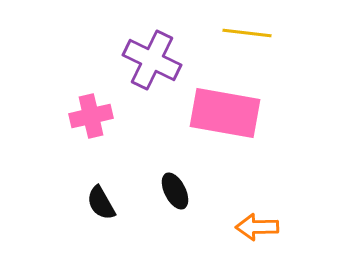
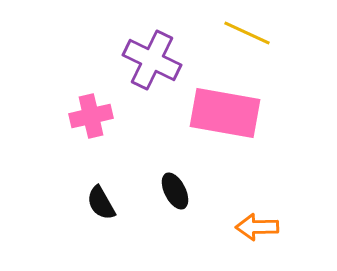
yellow line: rotated 18 degrees clockwise
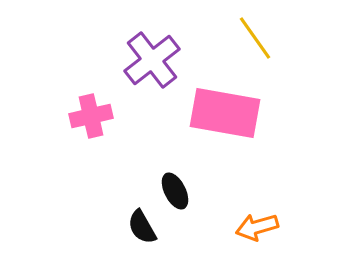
yellow line: moved 8 px right, 5 px down; rotated 30 degrees clockwise
purple cross: rotated 26 degrees clockwise
black semicircle: moved 41 px right, 24 px down
orange arrow: rotated 15 degrees counterclockwise
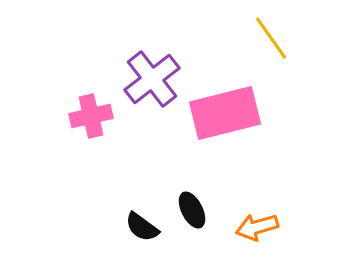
yellow line: moved 16 px right
purple cross: moved 19 px down
pink rectangle: rotated 24 degrees counterclockwise
black ellipse: moved 17 px right, 19 px down
black semicircle: rotated 24 degrees counterclockwise
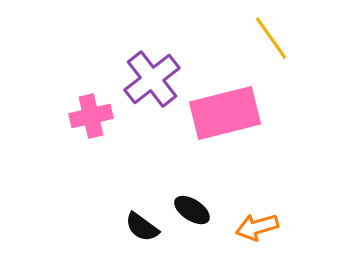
black ellipse: rotated 30 degrees counterclockwise
